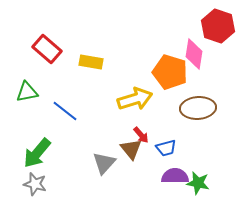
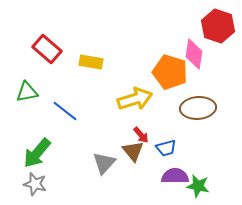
brown triangle: moved 2 px right, 2 px down
green star: moved 3 px down
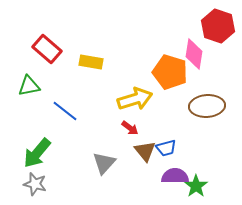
green triangle: moved 2 px right, 6 px up
brown ellipse: moved 9 px right, 2 px up
red arrow: moved 11 px left, 7 px up; rotated 12 degrees counterclockwise
brown triangle: moved 12 px right
green star: moved 2 px left; rotated 25 degrees clockwise
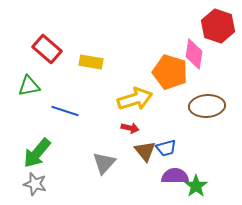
blue line: rotated 20 degrees counterclockwise
red arrow: rotated 24 degrees counterclockwise
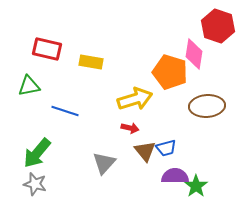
red rectangle: rotated 28 degrees counterclockwise
